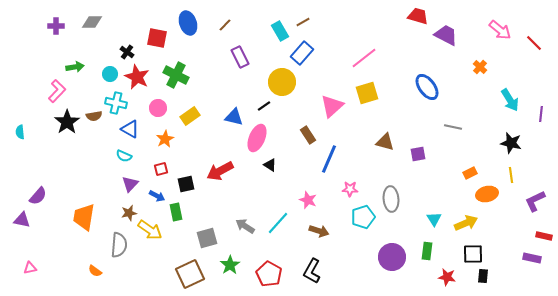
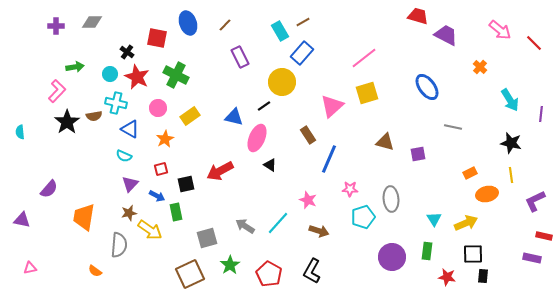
purple semicircle at (38, 196): moved 11 px right, 7 px up
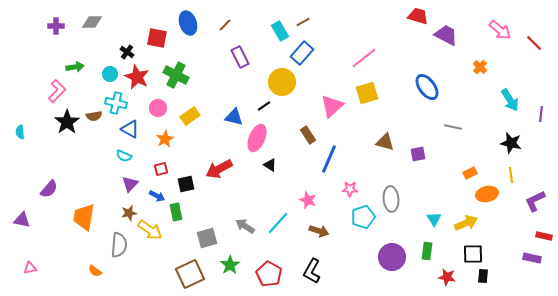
red arrow at (220, 171): moved 1 px left, 2 px up
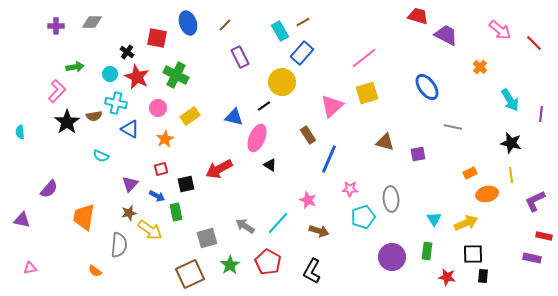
cyan semicircle at (124, 156): moved 23 px left
red pentagon at (269, 274): moved 1 px left, 12 px up
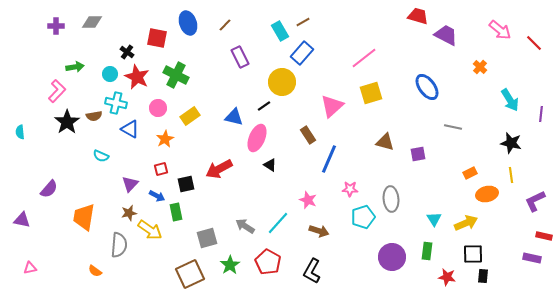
yellow square at (367, 93): moved 4 px right
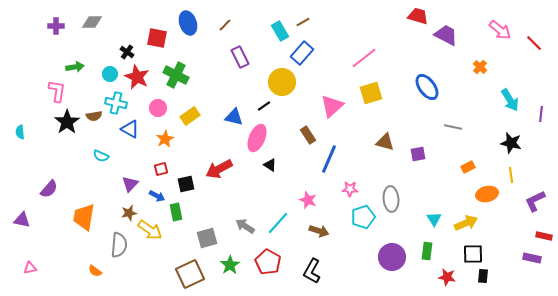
pink L-shape at (57, 91): rotated 35 degrees counterclockwise
orange rectangle at (470, 173): moved 2 px left, 6 px up
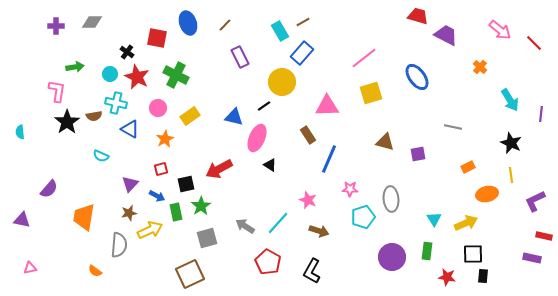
blue ellipse at (427, 87): moved 10 px left, 10 px up
pink triangle at (332, 106): moved 5 px left; rotated 40 degrees clockwise
black star at (511, 143): rotated 10 degrees clockwise
yellow arrow at (150, 230): rotated 60 degrees counterclockwise
green star at (230, 265): moved 29 px left, 59 px up
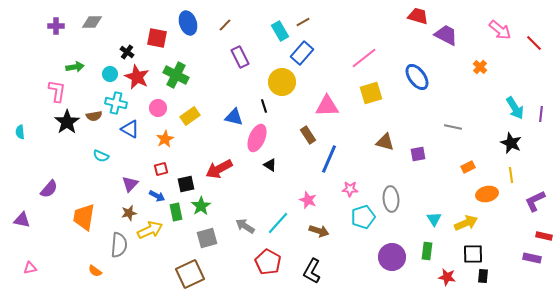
cyan arrow at (510, 100): moved 5 px right, 8 px down
black line at (264, 106): rotated 72 degrees counterclockwise
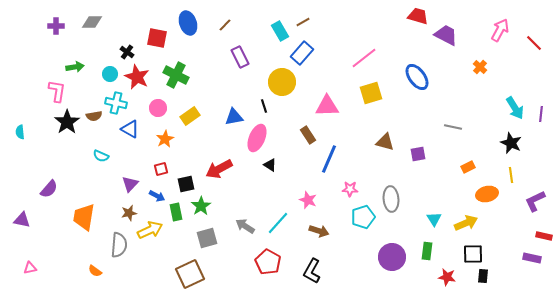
pink arrow at (500, 30): rotated 100 degrees counterclockwise
blue triangle at (234, 117): rotated 24 degrees counterclockwise
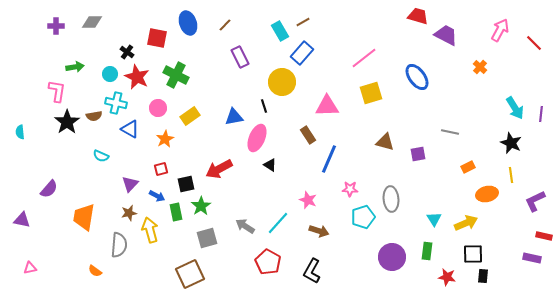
gray line at (453, 127): moved 3 px left, 5 px down
yellow arrow at (150, 230): rotated 80 degrees counterclockwise
